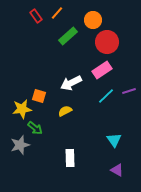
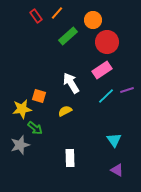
white arrow: rotated 85 degrees clockwise
purple line: moved 2 px left, 1 px up
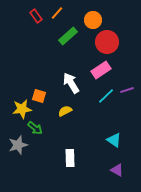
pink rectangle: moved 1 px left
cyan triangle: rotated 21 degrees counterclockwise
gray star: moved 2 px left
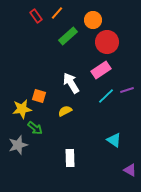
purple triangle: moved 13 px right
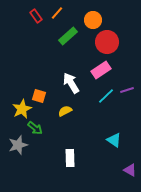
yellow star: rotated 18 degrees counterclockwise
